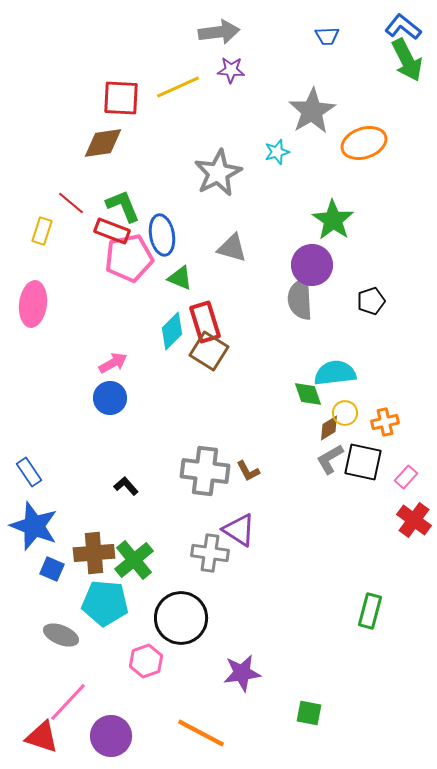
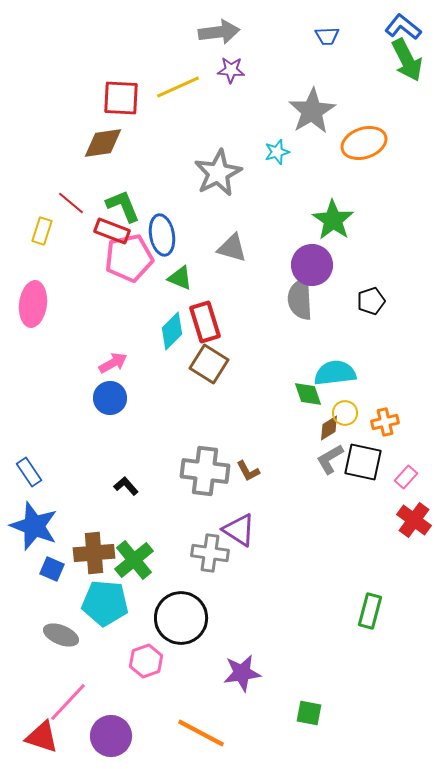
brown square at (209, 351): moved 13 px down
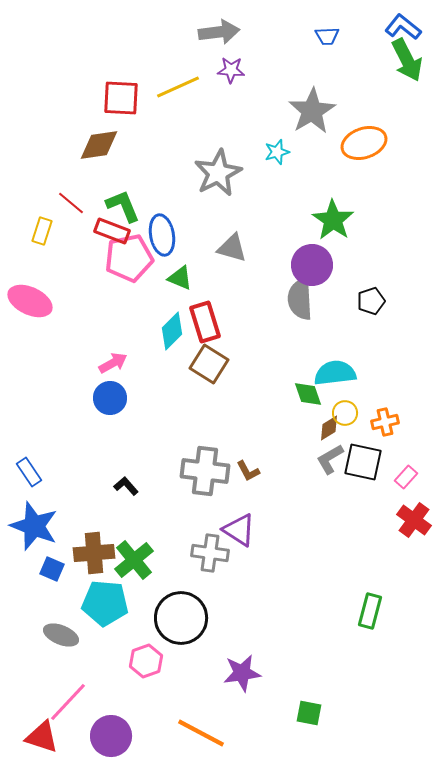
brown diamond at (103, 143): moved 4 px left, 2 px down
pink ellipse at (33, 304): moved 3 px left, 3 px up; rotated 72 degrees counterclockwise
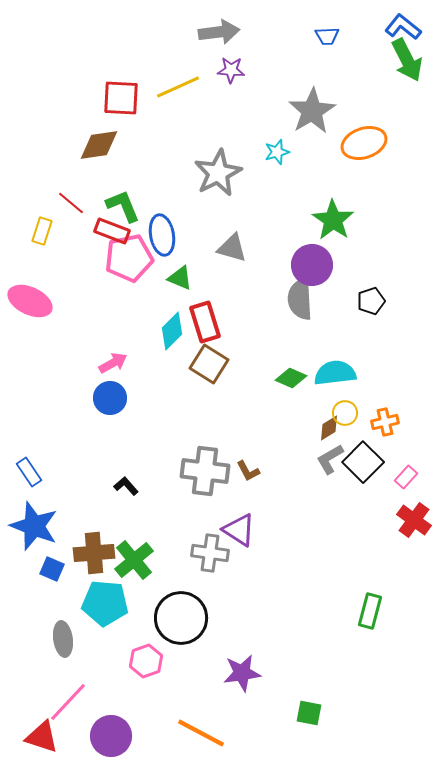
green diamond at (308, 394): moved 17 px left, 16 px up; rotated 48 degrees counterclockwise
black square at (363, 462): rotated 33 degrees clockwise
gray ellipse at (61, 635): moved 2 px right, 4 px down; rotated 60 degrees clockwise
